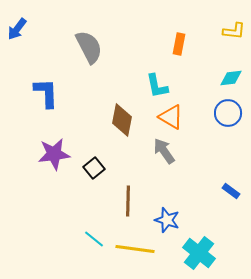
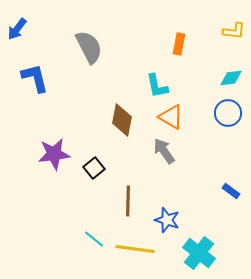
blue L-shape: moved 11 px left, 15 px up; rotated 12 degrees counterclockwise
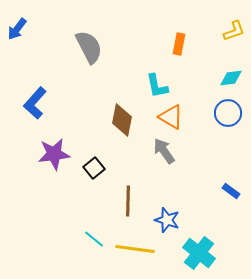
yellow L-shape: rotated 25 degrees counterclockwise
blue L-shape: moved 25 px down; rotated 124 degrees counterclockwise
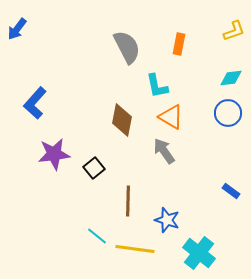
gray semicircle: moved 38 px right
cyan line: moved 3 px right, 3 px up
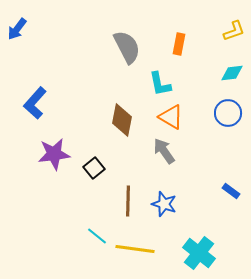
cyan diamond: moved 1 px right, 5 px up
cyan L-shape: moved 3 px right, 2 px up
blue star: moved 3 px left, 16 px up
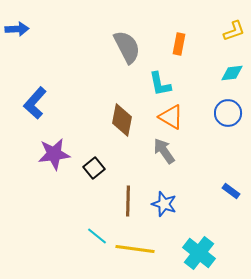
blue arrow: rotated 130 degrees counterclockwise
